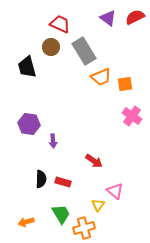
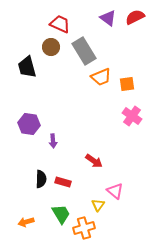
orange square: moved 2 px right
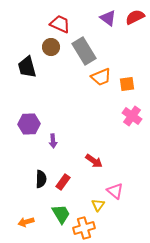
purple hexagon: rotated 10 degrees counterclockwise
red rectangle: rotated 70 degrees counterclockwise
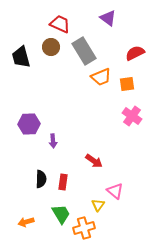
red semicircle: moved 36 px down
black trapezoid: moved 6 px left, 10 px up
red rectangle: rotated 28 degrees counterclockwise
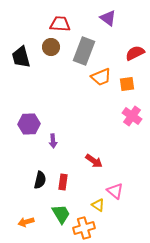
red trapezoid: rotated 20 degrees counterclockwise
gray rectangle: rotated 52 degrees clockwise
black semicircle: moved 1 px left, 1 px down; rotated 12 degrees clockwise
yellow triangle: rotated 32 degrees counterclockwise
